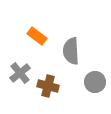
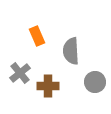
orange rectangle: rotated 30 degrees clockwise
brown cross: rotated 15 degrees counterclockwise
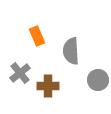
gray circle: moved 3 px right, 2 px up
